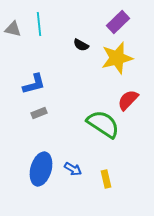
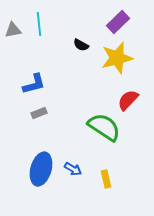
gray triangle: moved 1 px down; rotated 24 degrees counterclockwise
green semicircle: moved 1 px right, 3 px down
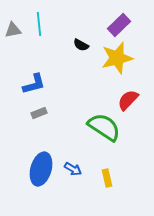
purple rectangle: moved 1 px right, 3 px down
yellow rectangle: moved 1 px right, 1 px up
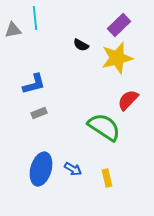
cyan line: moved 4 px left, 6 px up
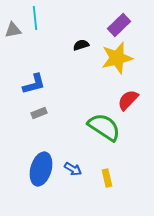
black semicircle: rotated 133 degrees clockwise
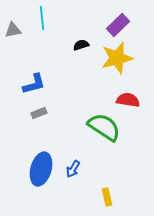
cyan line: moved 7 px right
purple rectangle: moved 1 px left
red semicircle: rotated 55 degrees clockwise
blue arrow: rotated 90 degrees clockwise
yellow rectangle: moved 19 px down
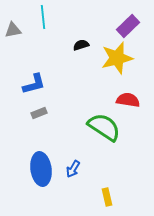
cyan line: moved 1 px right, 1 px up
purple rectangle: moved 10 px right, 1 px down
blue ellipse: rotated 24 degrees counterclockwise
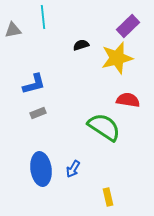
gray rectangle: moved 1 px left
yellow rectangle: moved 1 px right
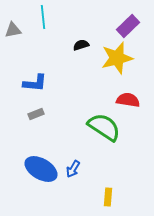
blue L-shape: moved 1 px right, 1 px up; rotated 20 degrees clockwise
gray rectangle: moved 2 px left, 1 px down
blue ellipse: rotated 52 degrees counterclockwise
yellow rectangle: rotated 18 degrees clockwise
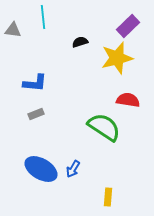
gray triangle: rotated 18 degrees clockwise
black semicircle: moved 1 px left, 3 px up
